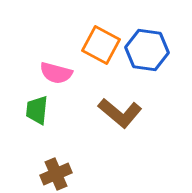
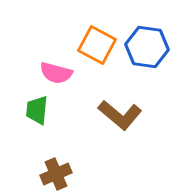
orange square: moved 4 px left
blue hexagon: moved 3 px up
brown L-shape: moved 2 px down
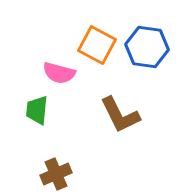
pink semicircle: moved 3 px right
brown L-shape: rotated 24 degrees clockwise
